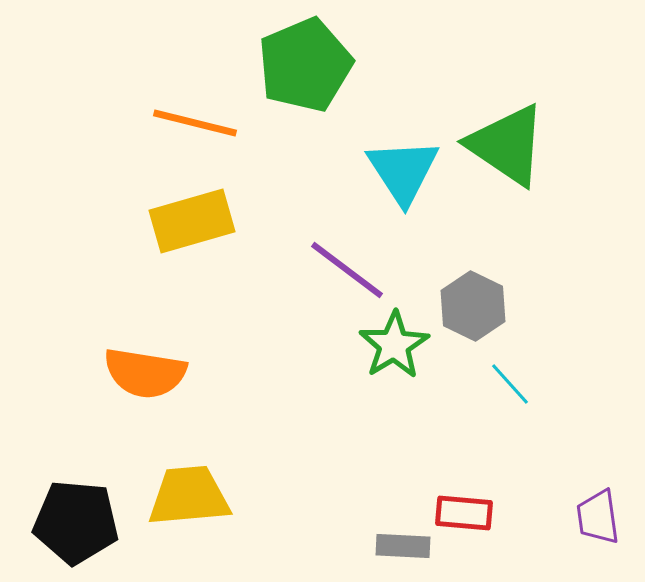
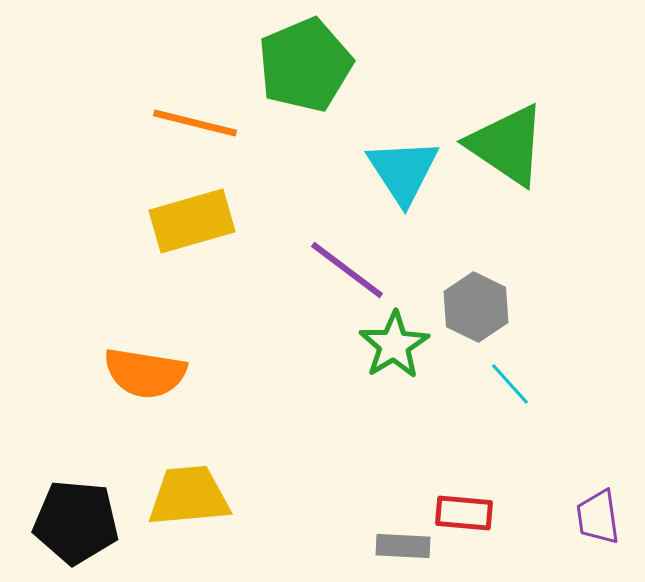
gray hexagon: moved 3 px right, 1 px down
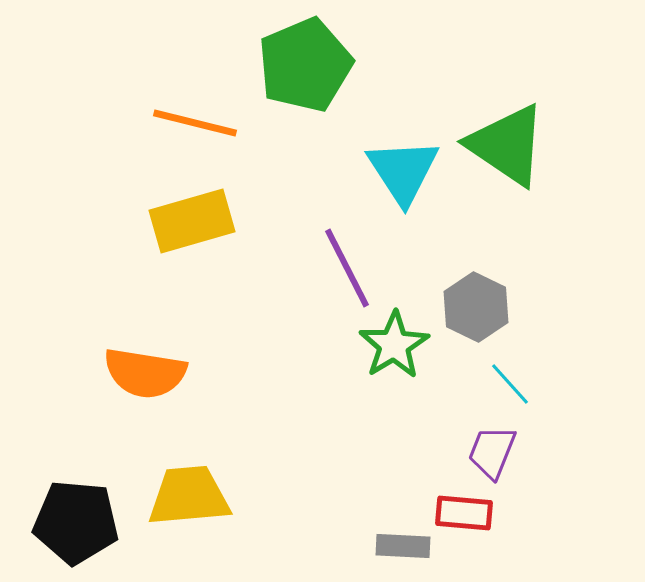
purple line: moved 2 px up; rotated 26 degrees clockwise
purple trapezoid: moved 106 px left, 65 px up; rotated 30 degrees clockwise
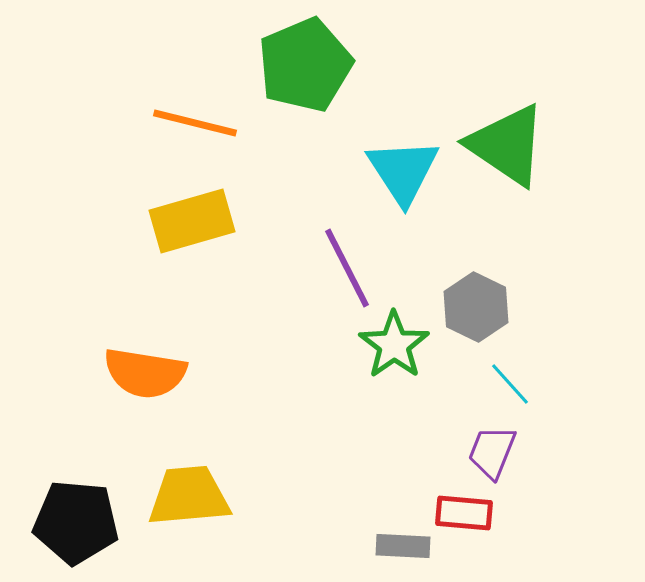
green star: rotated 4 degrees counterclockwise
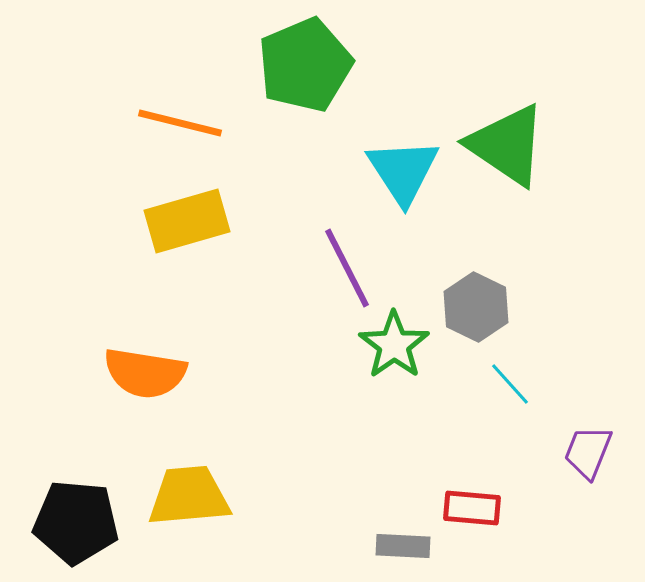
orange line: moved 15 px left
yellow rectangle: moved 5 px left
purple trapezoid: moved 96 px right
red rectangle: moved 8 px right, 5 px up
